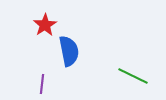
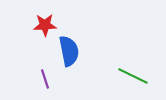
red star: rotated 30 degrees clockwise
purple line: moved 3 px right, 5 px up; rotated 24 degrees counterclockwise
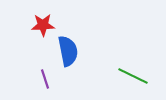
red star: moved 2 px left
blue semicircle: moved 1 px left
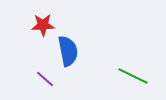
purple line: rotated 30 degrees counterclockwise
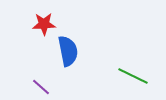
red star: moved 1 px right, 1 px up
purple line: moved 4 px left, 8 px down
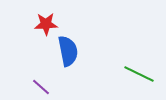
red star: moved 2 px right
green line: moved 6 px right, 2 px up
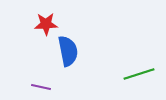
green line: rotated 44 degrees counterclockwise
purple line: rotated 30 degrees counterclockwise
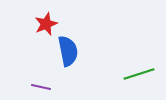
red star: rotated 20 degrees counterclockwise
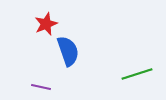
blue semicircle: rotated 8 degrees counterclockwise
green line: moved 2 px left
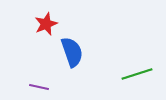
blue semicircle: moved 4 px right, 1 px down
purple line: moved 2 px left
